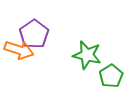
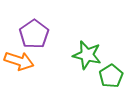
orange arrow: moved 11 px down
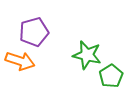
purple pentagon: moved 2 px up; rotated 20 degrees clockwise
orange arrow: moved 1 px right
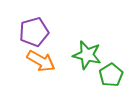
orange arrow: moved 21 px right; rotated 12 degrees clockwise
green pentagon: moved 1 px up
